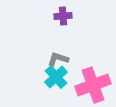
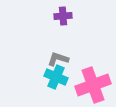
cyan cross: rotated 25 degrees counterclockwise
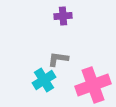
gray L-shape: rotated 10 degrees counterclockwise
cyan cross: moved 12 px left, 3 px down; rotated 35 degrees clockwise
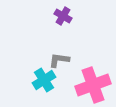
purple cross: rotated 36 degrees clockwise
gray L-shape: moved 1 px right, 1 px down
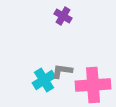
gray L-shape: moved 3 px right, 11 px down
pink cross: rotated 16 degrees clockwise
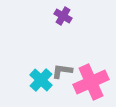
cyan cross: moved 3 px left; rotated 15 degrees counterclockwise
pink cross: moved 2 px left, 3 px up; rotated 20 degrees counterclockwise
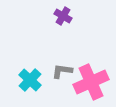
cyan cross: moved 11 px left
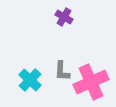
purple cross: moved 1 px right, 1 px down
gray L-shape: rotated 95 degrees counterclockwise
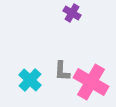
purple cross: moved 8 px right, 4 px up
pink cross: rotated 36 degrees counterclockwise
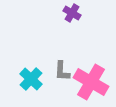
cyan cross: moved 1 px right, 1 px up
